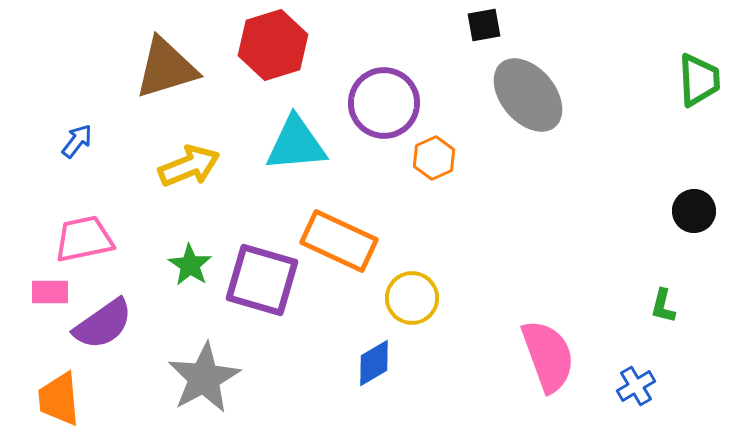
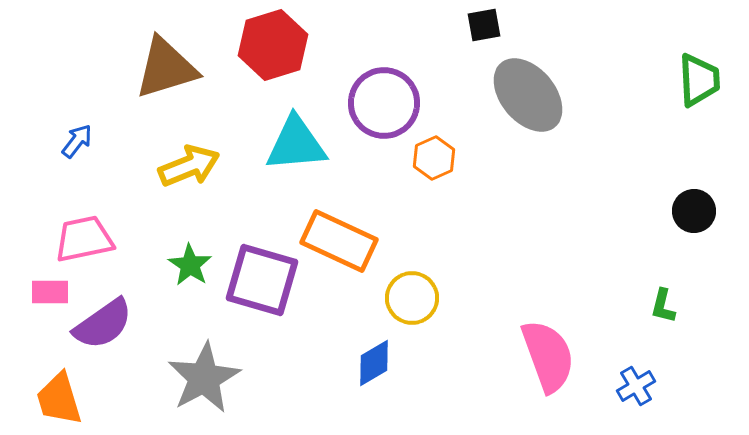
orange trapezoid: rotated 12 degrees counterclockwise
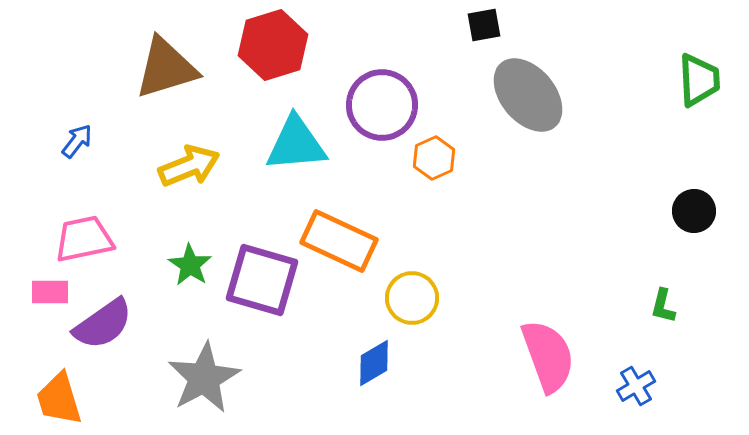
purple circle: moved 2 px left, 2 px down
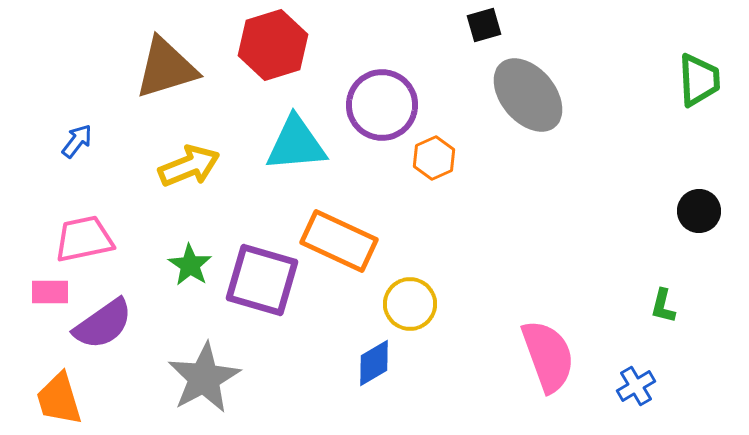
black square: rotated 6 degrees counterclockwise
black circle: moved 5 px right
yellow circle: moved 2 px left, 6 px down
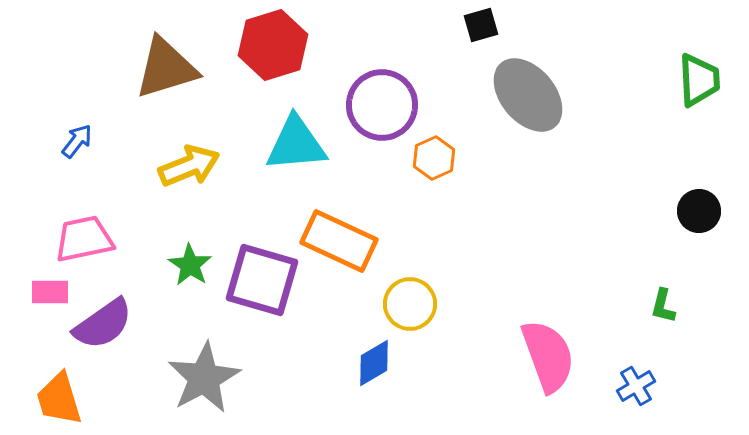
black square: moved 3 px left
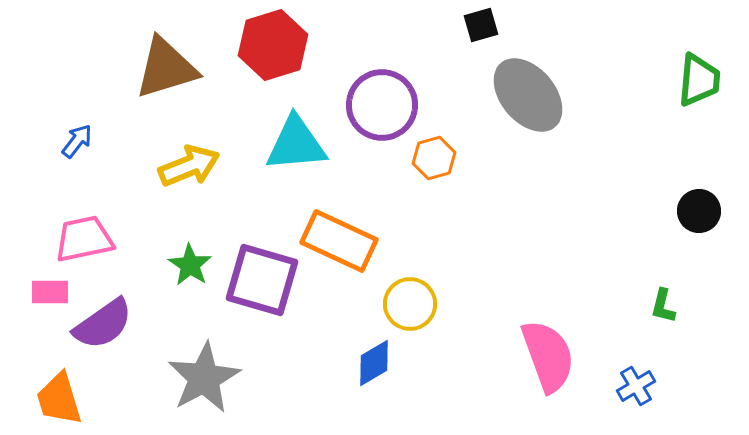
green trapezoid: rotated 8 degrees clockwise
orange hexagon: rotated 9 degrees clockwise
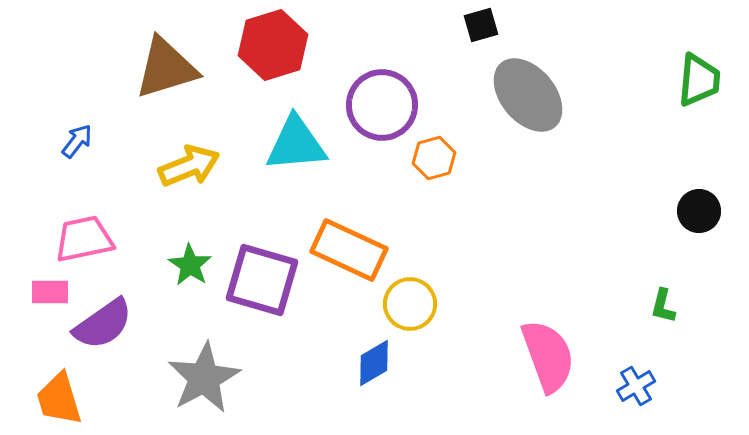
orange rectangle: moved 10 px right, 9 px down
